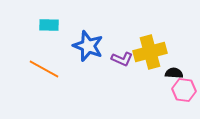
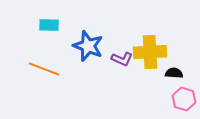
yellow cross: rotated 12 degrees clockwise
orange line: rotated 8 degrees counterclockwise
pink hexagon: moved 9 px down; rotated 10 degrees clockwise
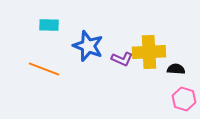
yellow cross: moved 1 px left
black semicircle: moved 2 px right, 4 px up
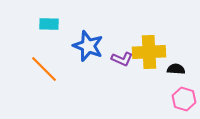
cyan rectangle: moved 1 px up
orange line: rotated 24 degrees clockwise
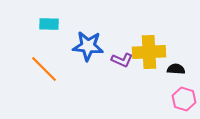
blue star: rotated 16 degrees counterclockwise
purple L-shape: moved 1 px down
